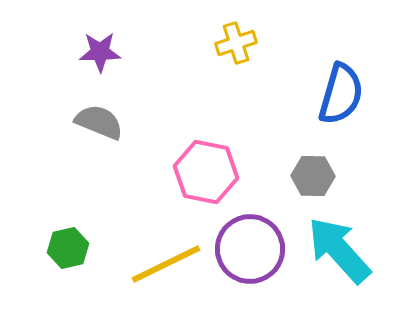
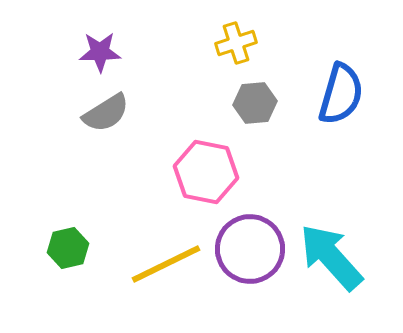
gray semicircle: moved 7 px right, 9 px up; rotated 126 degrees clockwise
gray hexagon: moved 58 px left, 73 px up; rotated 6 degrees counterclockwise
cyan arrow: moved 8 px left, 7 px down
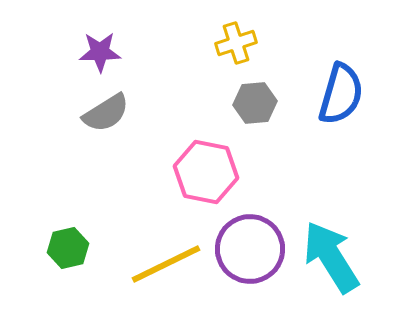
cyan arrow: rotated 10 degrees clockwise
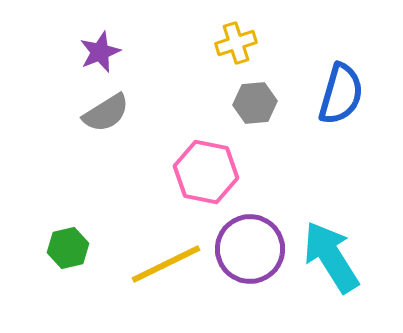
purple star: rotated 21 degrees counterclockwise
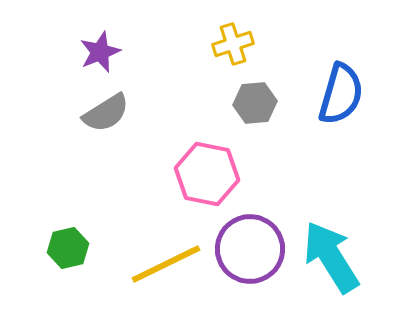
yellow cross: moved 3 px left, 1 px down
pink hexagon: moved 1 px right, 2 px down
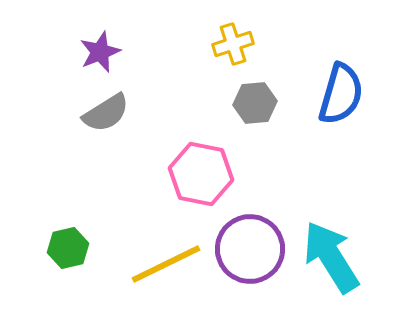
pink hexagon: moved 6 px left
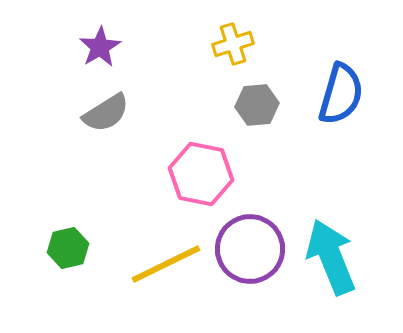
purple star: moved 5 px up; rotated 9 degrees counterclockwise
gray hexagon: moved 2 px right, 2 px down
cyan arrow: rotated 10 degrees clockwise
